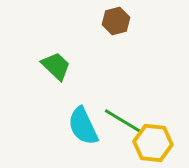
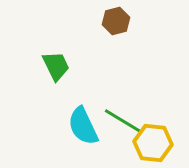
green trapezoid: rotated 20 degrees clockwise
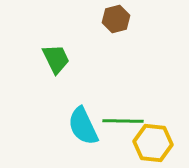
brown hexagon: moved 2 px up
green trapezoid: moved 7 px up
green line: rotated 30 degrees counterclockwise
